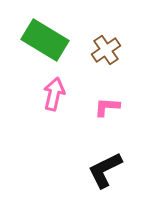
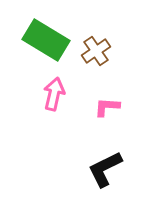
green rectangle: moved 1 px right
brown cross: moved 10 px left, 1 px down
black L-shape: moved 1 px up
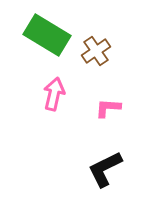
green rectangle: moved 1 px right, 5 px up
pink L-shape: moved 1 px right, 1 px down
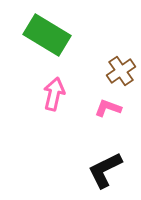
brown cross: moved 25 px right, 20 px down
pink L-shape: rotated 16 degrees clockwise
black L-shape: moved 1 px down
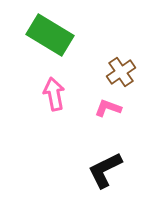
green rectangle: moved 3 px right
brown cross: moved 1 px down
pink arrow: rotated 24 degrees counterclockwise
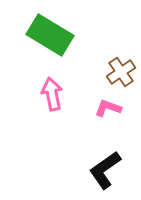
pink arrow: moved 2 px left
black L-shape: rotated 9 degrees counterclockwise
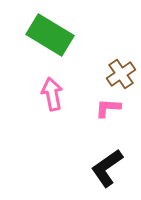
brown cross: moved 2 px down
pink L-shape: rotated 16 degrees counterclockwise
black L-shape: moved 2 px right, 2 px up
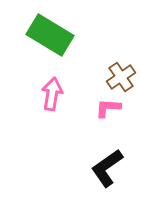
brown cross: moved 3 px down
pink arrow: rotated 20 degrees clockwise
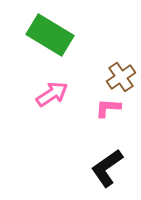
pink arrow: rotated 48 degrees clockwise
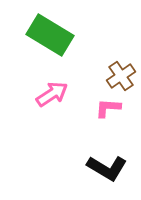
brown cross: moved 1 px up
black L-shape: rotated 114 degrees counterclockwise
